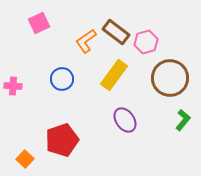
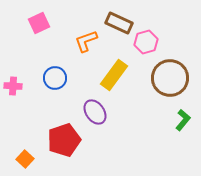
brown rectangle: moved 3 px right, 9 px up; rotated 12 degrees counterclockwise
orange L-shape: rotated 15 degrees clockwise
blue circle: moved 7 px left, 1 px up
purple ellipse: moved 30 px left, 8 px up
red pentagon: moved 2 px right
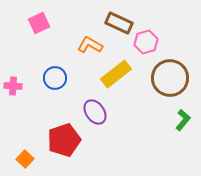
orange L-shape: moved 4 px right, 4 px down; rotated 50 degrees clockwise
yellow rectangle: moved 2 px right, 1 px up; rotated 16 degrees clockwise
